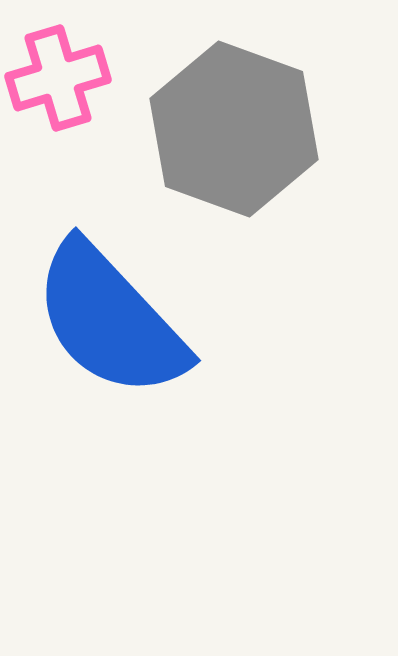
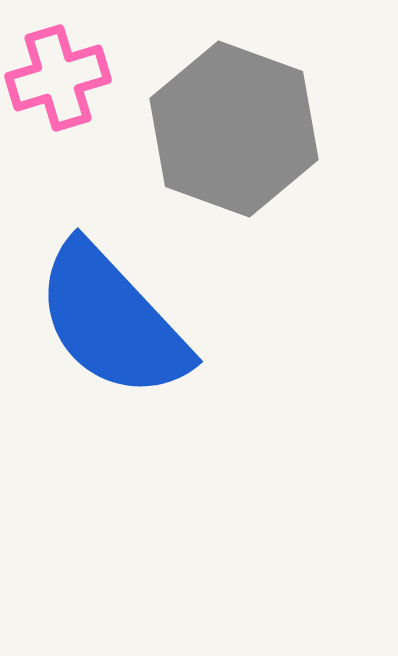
blue semicircle: moved 2 px right, 1 px down
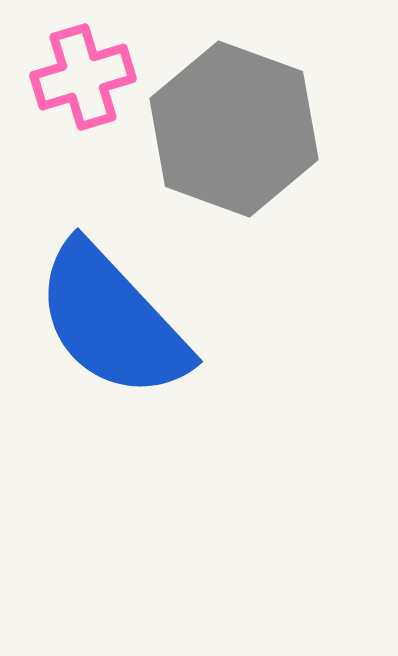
pink cross: moved 25 px right, 1 px up
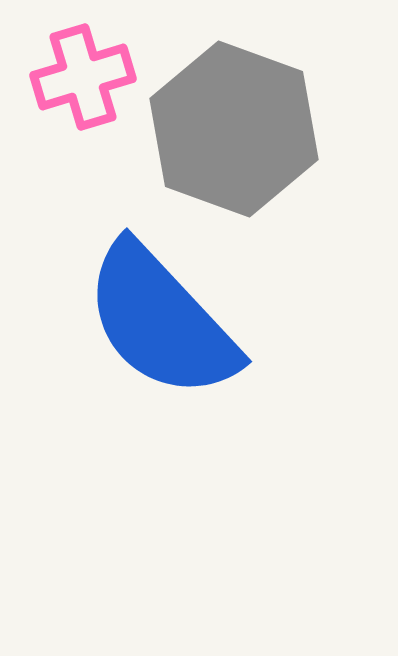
blue semicircle: moved 49 px right
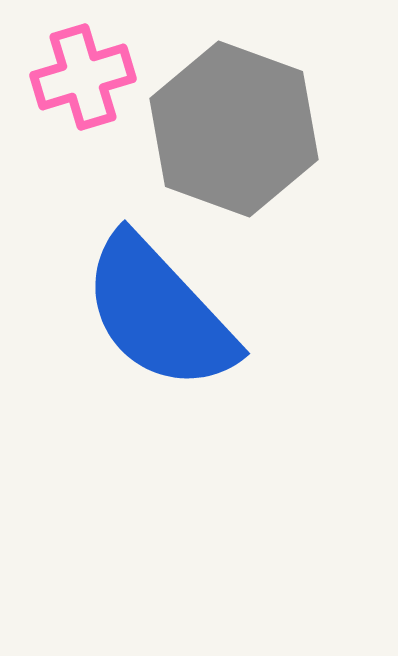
blue semicircle: moved 2 px left, 8 px up
